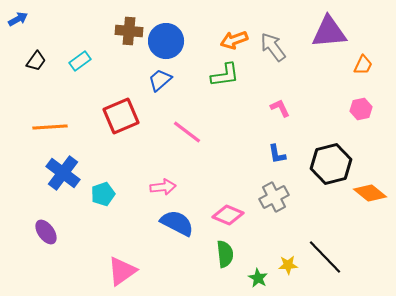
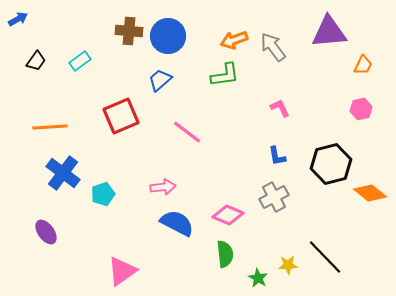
blue circle: moved 2 px right, 5 px up
blue L-shape: moved 2 px down
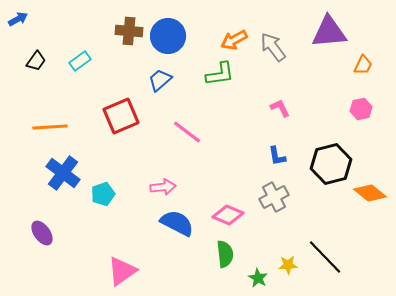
orange arrow: rotated 8 degrees counterclockwise
green L-shape: moved 5 px left, 1 px up
purple ellipse: moved 4 px left, 1 px down
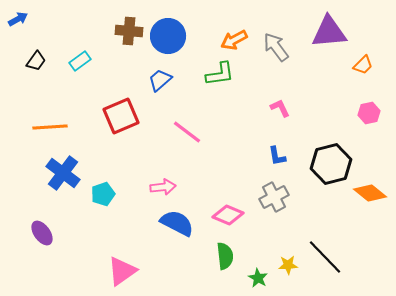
gray arrow: moved 3 px right
orange trapezoid: rotated 20 degrees clockwise
pink hexagon: moved 8 px right, 4 px down
green semicircle: moved 2 px down
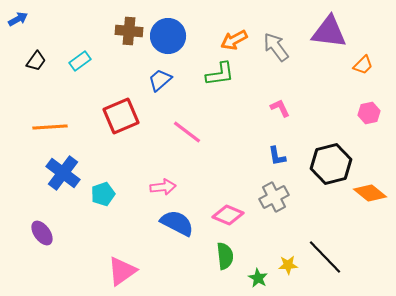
purple triangle: rotated 12 degrees clockwise
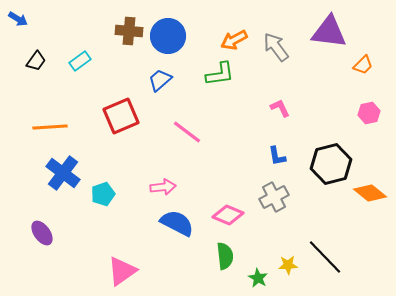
blue arrow: rotated 60 degrees clockwise
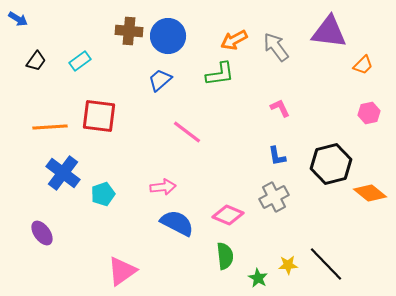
red square: moved 22 px left; rotated 30 degrees clockwise
black line: moved 1 px right, 7 px down
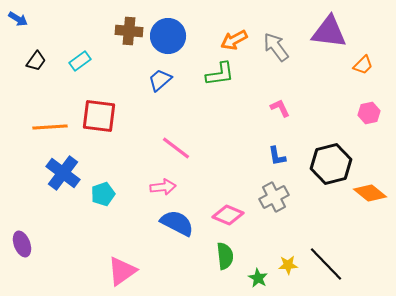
pink line: moved 11 px left, 16 px down
purple ellipse: moved 20 px left, 11 px down; rotated 15 degrees clockwise
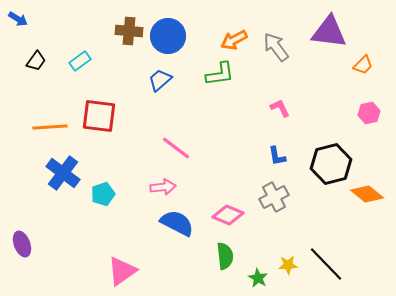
orange diamond: moved 3 px left, 1 px down
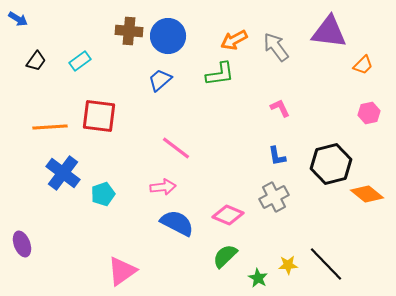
green semicircle: rotated 128 degrees counterclockwise
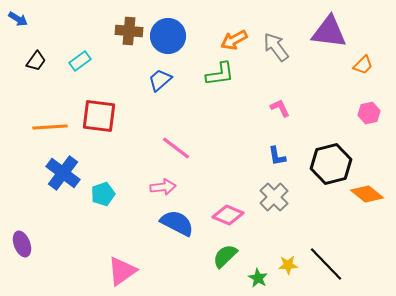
gray cross: rotated 16 degrees counterclockwise
